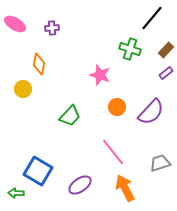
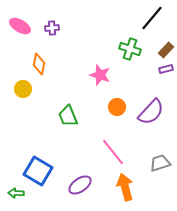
pink ellipse: moved 5 px right, 2 px down
purple rectangle: moved 4 px up; rotated 24 degrees clockwise
green trapezoid: moved 2 px left; rotated 115 degrees clockwise
orange arrow: moved 1 px up; rotated 12 degrees clockwise
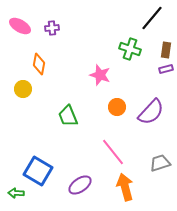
brown rectangle: rotated 35 degrees counterclockwise
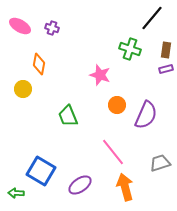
purple cross: rotated 24 degrees clockwise
orange circle: moved 2 px up
purple semicircle: moved 5 px left, 3 px down; rotated 20 degrees counterclockwise
blue square: moved 3 px right
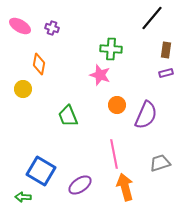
green cross: moved 19 px left; rotated 15 degrees counterclockwise
purple rectangle: moved 4 px down
pink line: moved 1 px right, 2 px down; rotated 28 degrees clockwise
green arrow: moved 7 px right, 4 px down
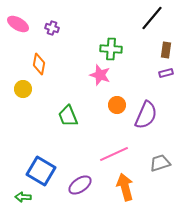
pink ellipse: moved 2 px left, 2 px up
pink line: rotated 76 degrees clockwise
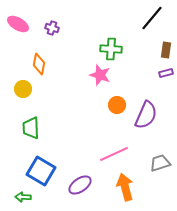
green trapezoid: moved 37 px left, 12 px down; rotated 20 degrees clockwise
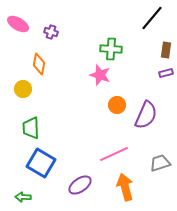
purple cross: moved 1 px left, 4 px down
blue square: moved 8 px up
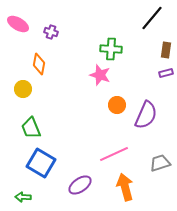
green trapezoid: rotated 20 degrees counterclockwise
